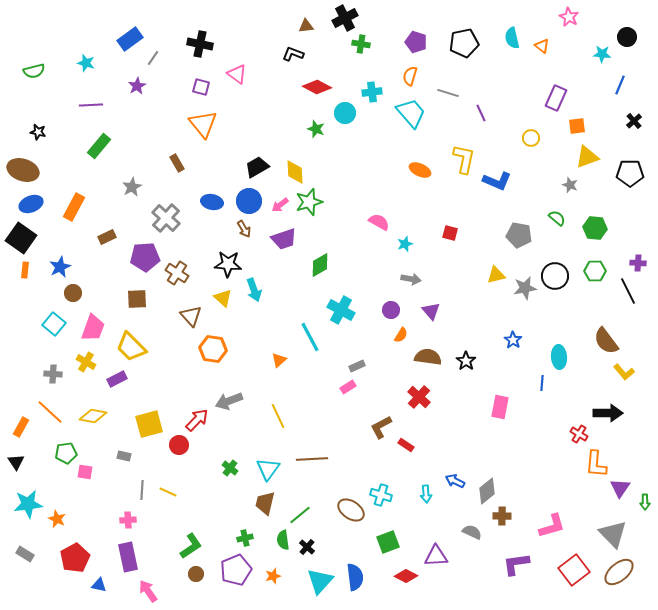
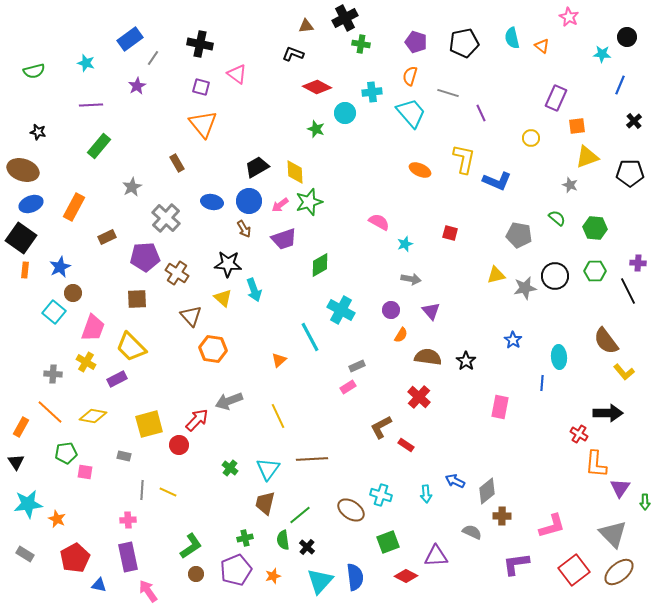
cyan square at (54, 324): moved 12 px up
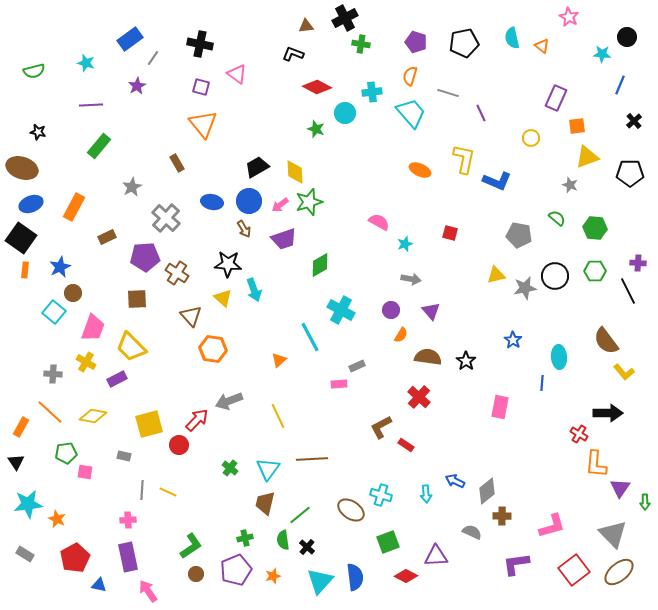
brown ellipse at (23, 170): moved 1 px left, 2 px up
pink rectangle at (348, 387): moved 9 px left, 3 px up; rotated 28 degrees clockwise
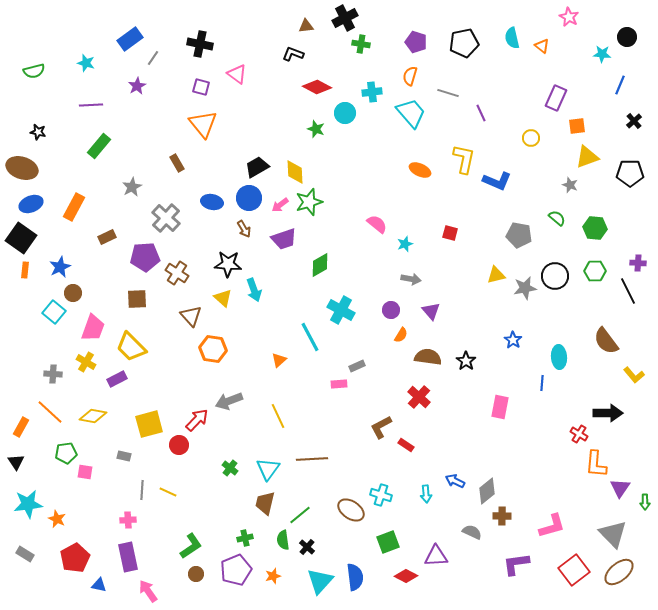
blue circle at (249, 201): moved 3 px up
pink semicircle at (379, 222): moved 2 px left, 2 px down; rotated 10 degrees clockwise
yellow L-shape at (624, 372): moved 10 px right, 3 px down
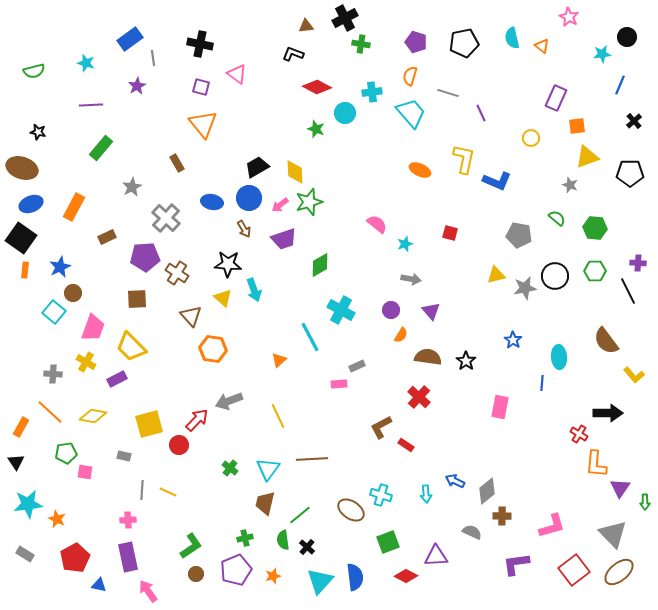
cyan star at (602, 54): rotated 12 degrees counterclockwise
gray line at (153, 58): rotated 42 degrees counterclockwise
green rectangle at (99, 146): moved 2 px right, 2 px down
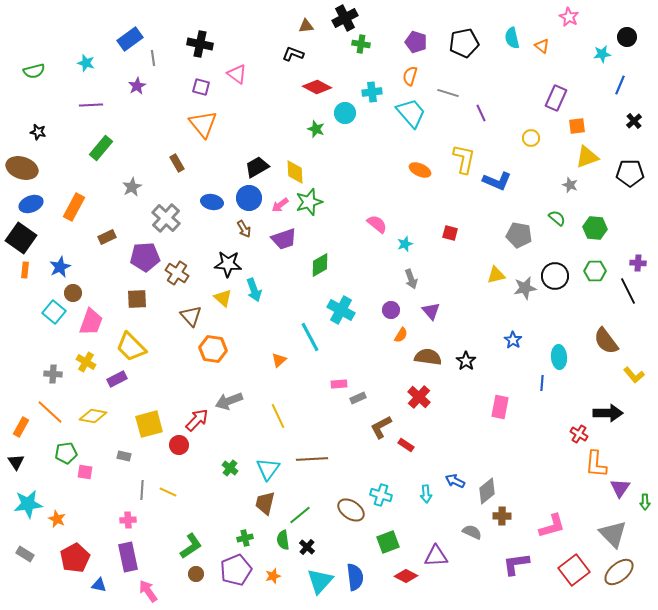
gray arrow at (411, 279): rotated 60 degrees clockwise
pink trapezoid at (93, 328): moved 2 px left, 6 px up
gray rectangle at (357, 366): moved 1 px right, 32 px down
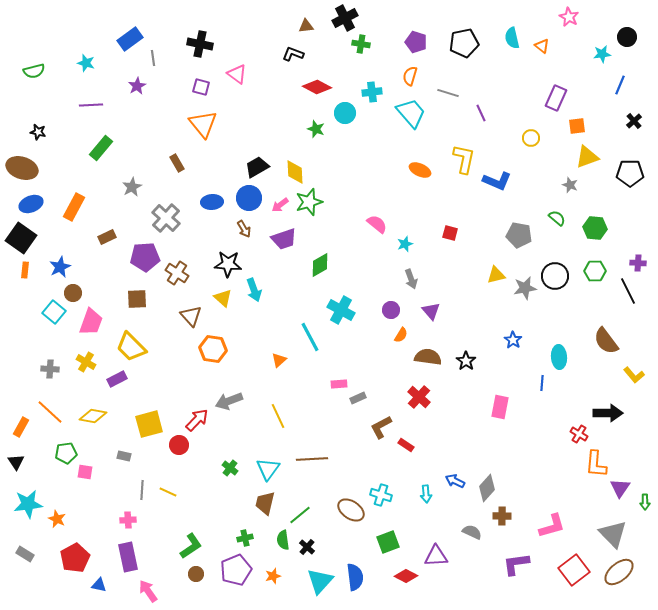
blue ellipse at (212, 202): rotated 15 degrees counterclockwise
gray cross at (53, 374): moved 3 px left, 5 px up
gray diamond at (487, 491): moved 3 px up; rotated 8 degrees counterclockwise
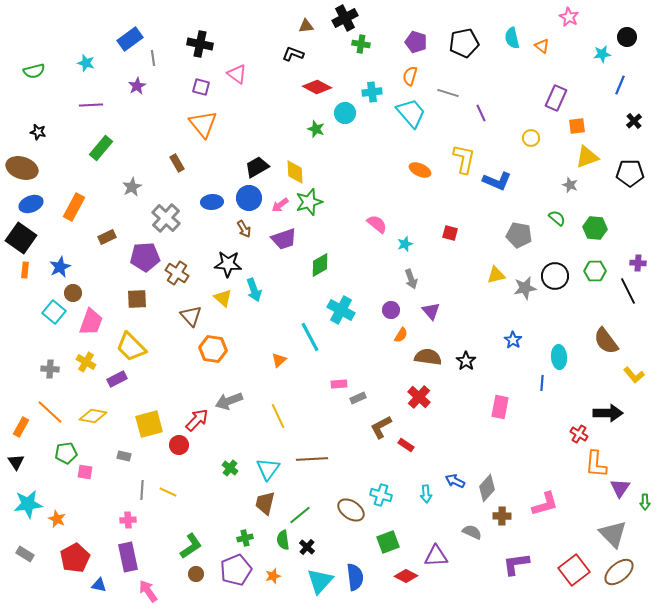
pink L-shape at (552, 526): moved 7 px left, 22 px up
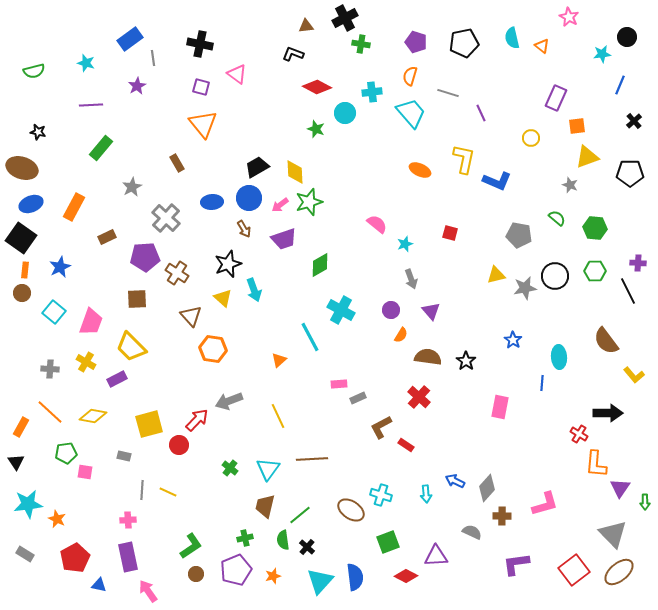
black star at (228, 264): rotated 24 degrees counterclockwise
brown circle at (73, 293): moved 51 px left
brown trapezoid at (265, 503): moved 3 px down
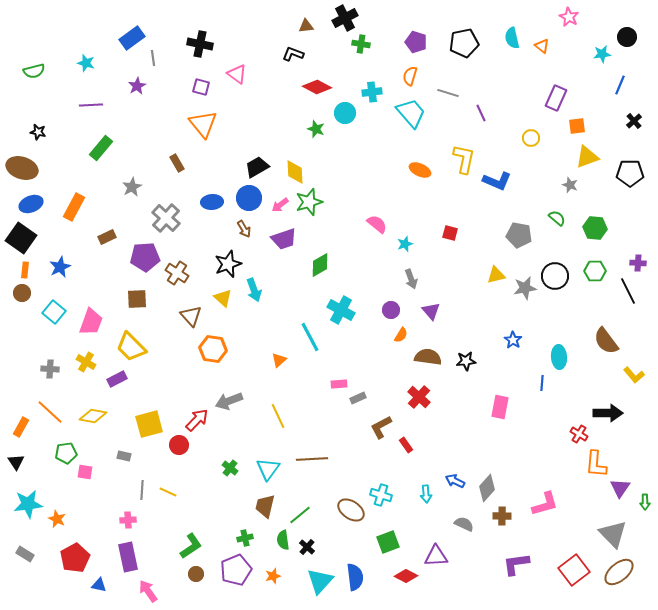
blue rectangle at (130, 39): moved 2 px right, 1 px up
black star at (466, 361): rotated 30 degrees clockwise
red rectangle at (406, 445): rotated 21 degrees clockwise
gray semicircle at (472, 532): moved 8 px left, 8 px up
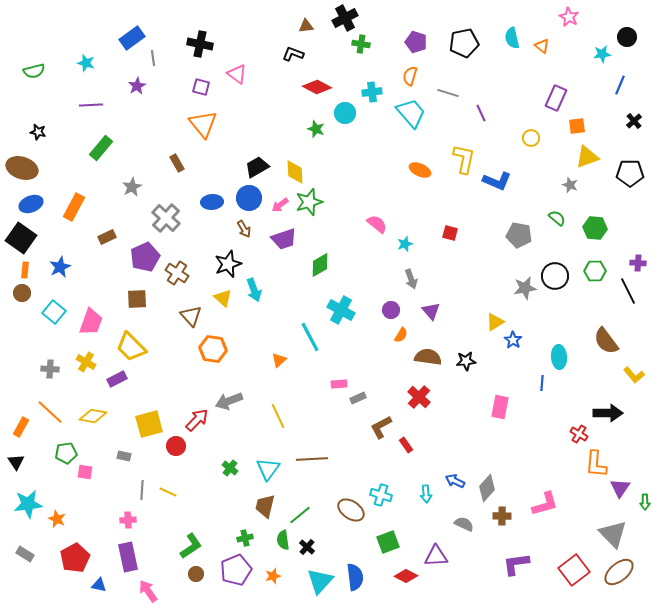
purple pentagon at (145, 257): rotated 20 degrees counterclockwise
yellow triangle at (496, 275): moved 1 px left, 47 px down; rotated 18 degrees counterclockwise
red circle at (179, 445): moved 3 px left, 1 px down
